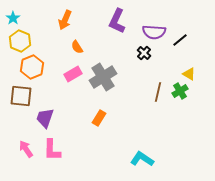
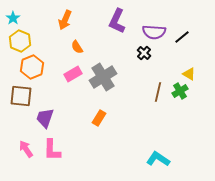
black line: moved 2 px right, 3 px up
cyan L-shape: moved 16 px right
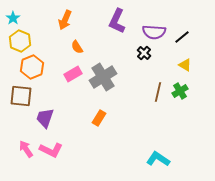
yellow triangle: moved 4 px left, 9 px up
pink L-shape: moved 1 px left; rotated 65 degrees counterclockwise
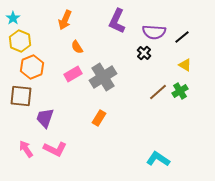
brown line: rotated 36 degrees clockwise
pink L-shape: moved 4 px right, 1 px up
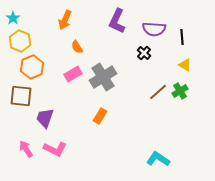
purple semicircle: moved 3 px up
black line: rotated 56 degrees counterclockwise
orange rectangle: moved 1 px right, 2 px up
